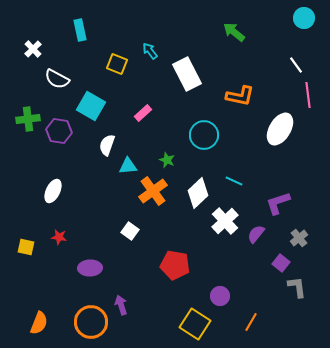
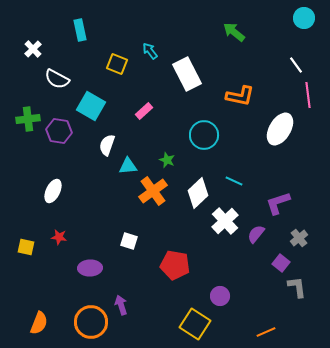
pink rectangle at (143, 113): moved 1 px right, 2 px up
white square at (130, 231): moved 1 px left, 10 px down; rotated 18 degrees counterclockwise
orange line at (251, 322): moved 15 px right, 10 px down; rotated 36 degrees clockwise
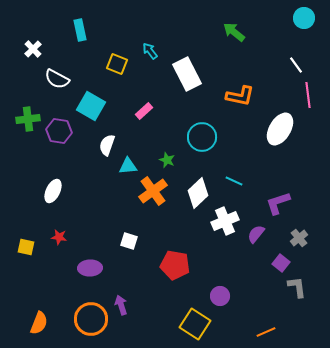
cyan circle at (204, 135): moved 2 px left, 2 px down
white cross at (225, 221): rotated 20 degrees clockwise
orange circle at (91, 322): moved 3 px up
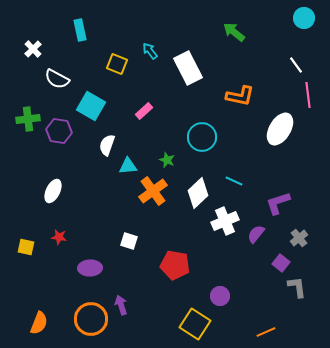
white rectangle at (187, 74): moved 1 px right, 6 px up
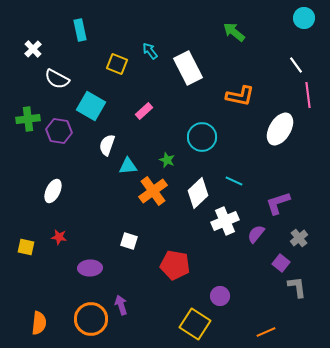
orange semicircle at (39, 323): rotated 15 degrees counterclockwise
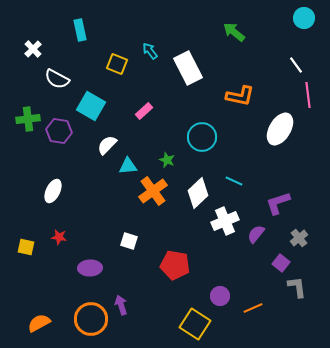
white semicircle at (107, 145): rotated 25 degrees clockwise
orange semicircle at (39, 323): rotated 125 degrees counterclockwise
orange line at (266, 332): moved 13 px left, 24 px up
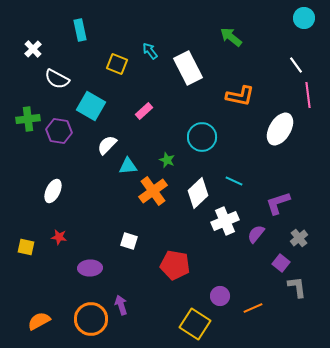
green arrow at (234, 32): moved 3 px left, 5 px down
orange semicircle at (39, 323): moved 2 px up
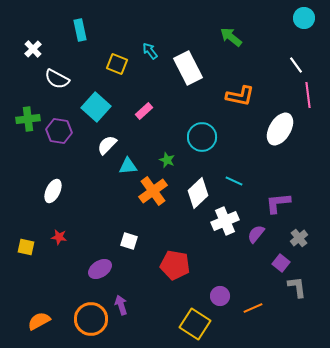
cyan square at (91, 106): moved 5 px right, 1 px down; rotated 12 degrees clockwise
purple L-shape at (278, 203): rotated 12 degrees clockwise
purple ellipse at (90, 268): moved 10 px right, 1 px down; rotated 30 degrees counterclockwise
